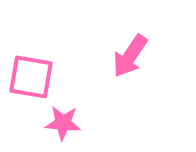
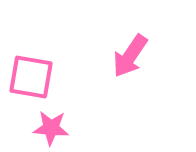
pink star: moved 12 px left, 5 px down
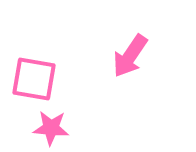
pink square: moved 3 px right, 2 px down
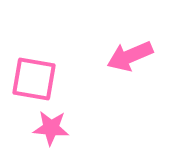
pink arrow: rotated 33 degrees clockwise
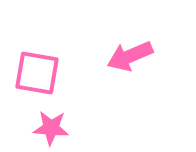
pink square: moved 3 px right, 6 px up
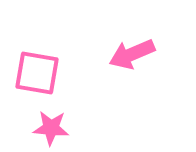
pink arrow: moved 2 px right, 2 px up
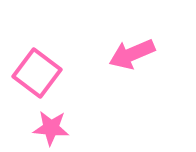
pink square: rotated 27 degrees clockwise
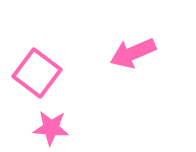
pink arrow: moved 1 px right, 1 px up
